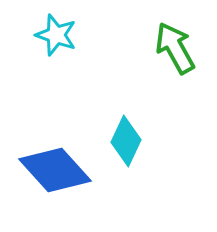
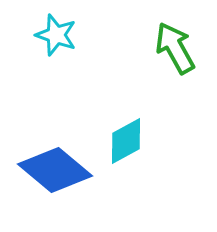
cyan diamond: rotated 36 degrees clockwise
blue diamond: rotated 8 degrees counterclockwise
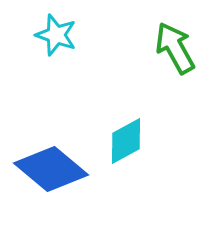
blue diamond: moved 4 px left, 1 px up
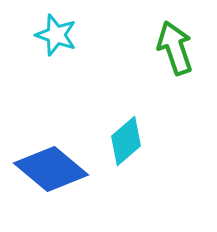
green arrow: rotated 10 degrees clockwise
cyan diamond: rotated 12 degrees counterclockwise
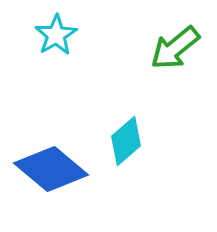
cyan star: rotated 21 degrees clockwise
green arrow: rotated 110 degrees counterclockwise
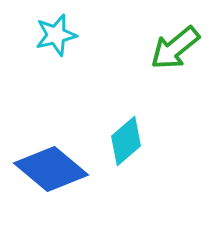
cyan star: rotated 18 degrees clockwise
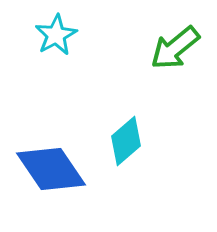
cyan star: rotated 15 degrees counterclockwise
blue diamond: rotated 16 degrees clockwise
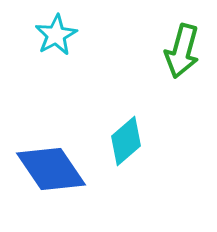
green arrow: moved 7 px right, 3 px down; rotated 36 degrees counterclockwise
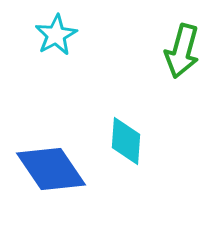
cyan diamond: rotated 45 degrees counterclockwise
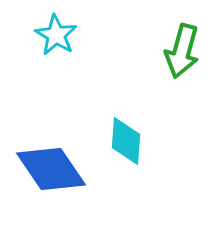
cyan star: rotated 12 degrees counterclockwise
